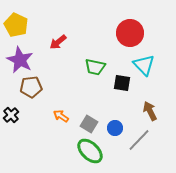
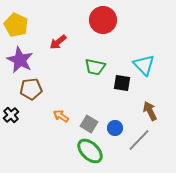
red circle: moved 27 px left, 13 px up
brown pentagon: moved 2 px down
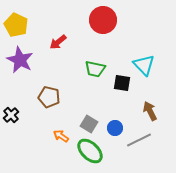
green trapezoid: moved 2 px down
brown pentagon: moved 18 px right, 8 px down; rotated 20 degrees clockwise
orange arrow: moved 20 px down
gray line: rotated 20 degrees clockwise
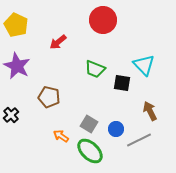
purple star: moved 3 px left, 6 px down
green trapezoid: rotated 10 degrees clockwise
blue circle: moved 1 px right, 1 px down
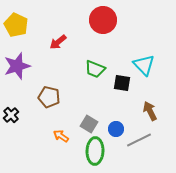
purple star: rotated 28 degrees clockwise
green ellipse: moved 5 px right; rotated 48 degrees clockwise
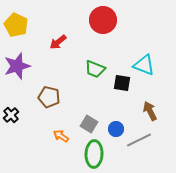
cyan triangle: rotated 25 degrees counterclockwise
green ellipse: moved 1 px left, 3 px down
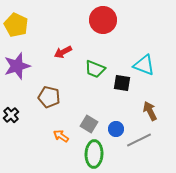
red arrow: moved 5 px right, 10 px down; rotated 12 degrees clockwise
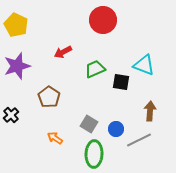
green trapezoid: rotated 135 degrees clockwise
black square: moved 1 px left, 1 px up
brown pentagon: rotated 20 degrees clockwise
brown arrow: rotated 30 degrees clockwise
orange arrow: moved 6 px left, 2 px down
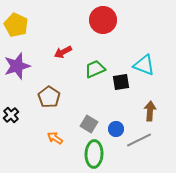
black square: rotated 18 degrees counterclockwise
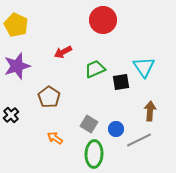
cyan triangle: moved 2 px down; rotated 35 degrees clockwise
